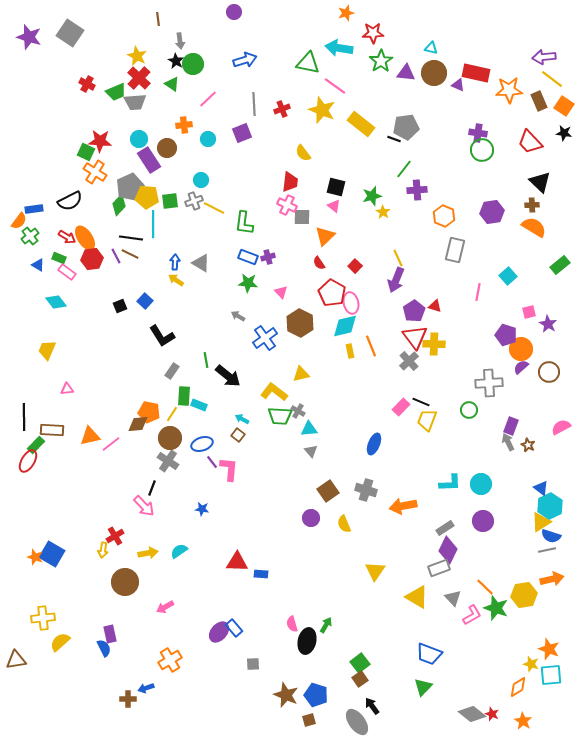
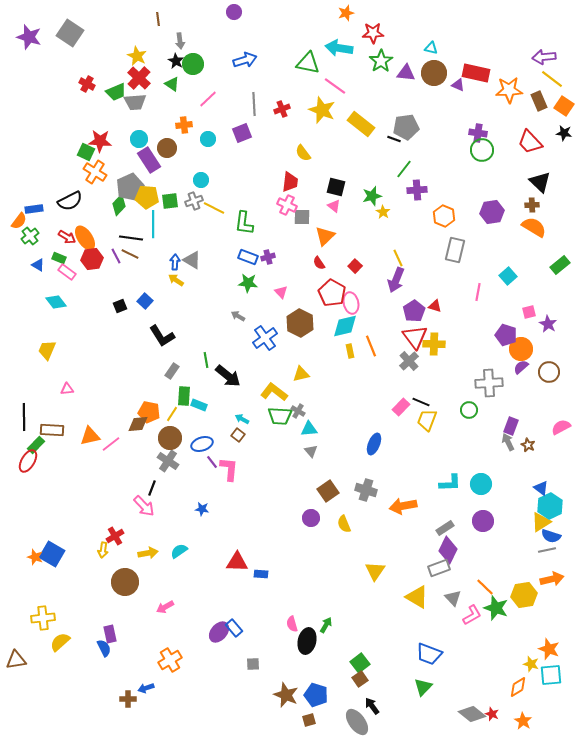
gray triangle at (201, 263): moved 9 px left, 3 px up
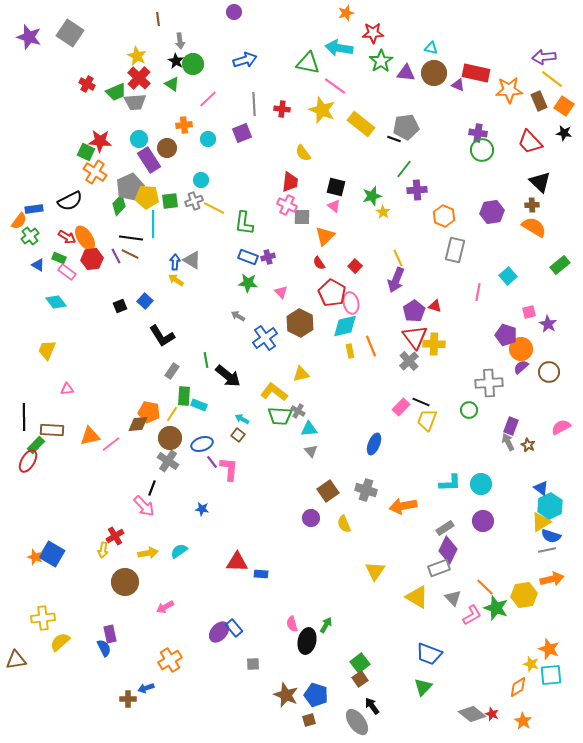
red cross at (282, 109): rotated 28 degrees clockwise
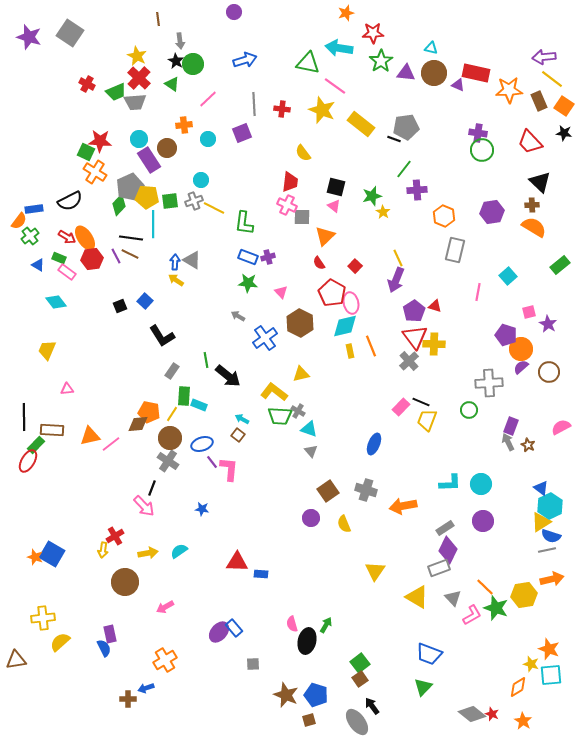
cyan triangle at (309, 429): rotated 24 degrees clockwise
orange cross at (170, 660): moved 5 px left
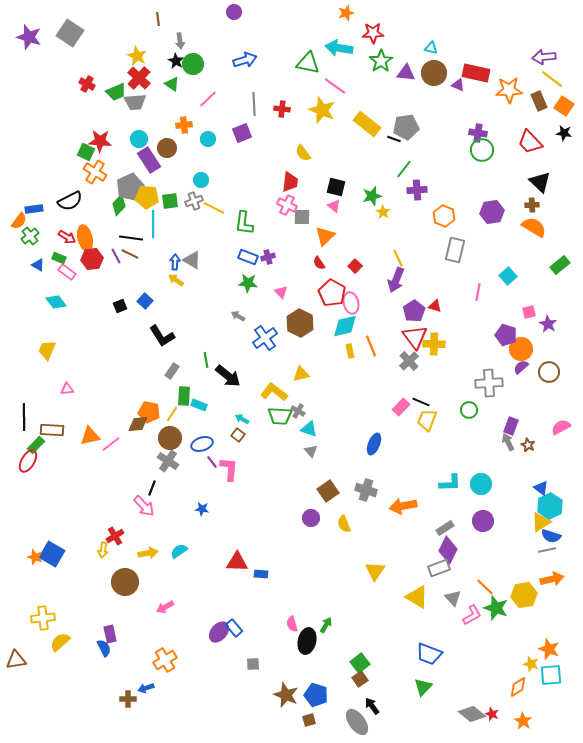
yellow rectangle at (361, 124): moved 6 px right
orange ellipse at (85, 238): rotated 20 degrees clockwise
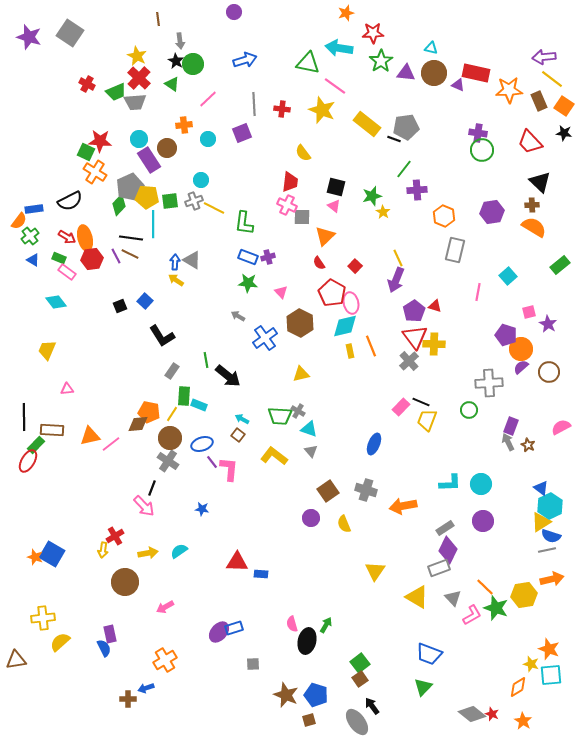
blue triangle at (38, 265): moved 5 px left, 5 px up
yellow L-shape at (274, 392): moved 64 px down
blue rectangle at (234, 628): rotated 66 degrees counterclockwise
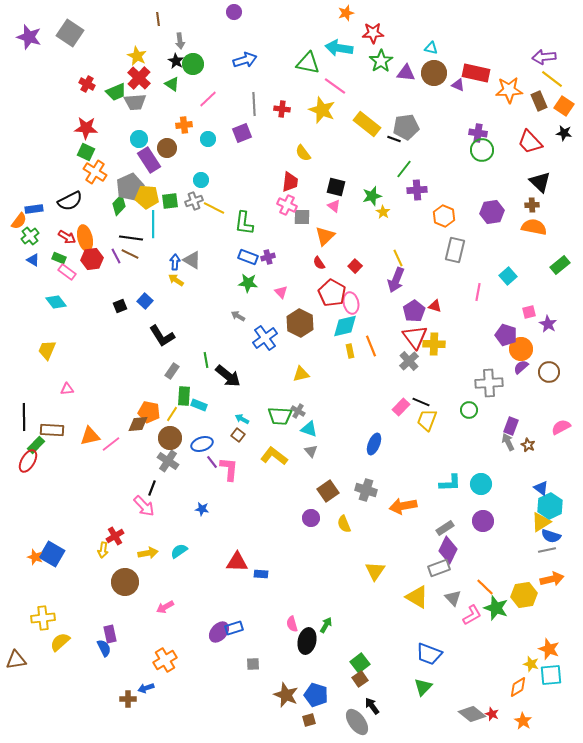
red star at (100, 141): moved 14 px left, 13 px up
orange semicircle at (534, 227): rotated 20 degrees counterclockwise
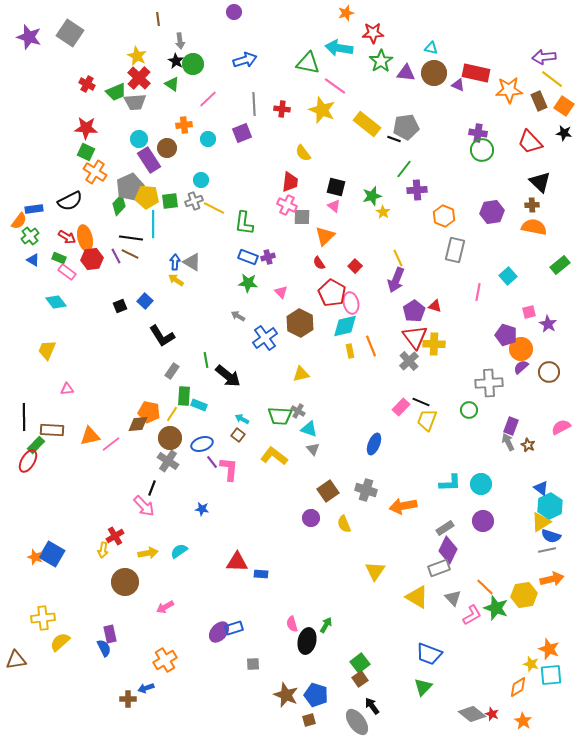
gray triangle at (192, 260): moved 2 px down
gray triangle at (311, 451): moved 2 px right, 2 px up
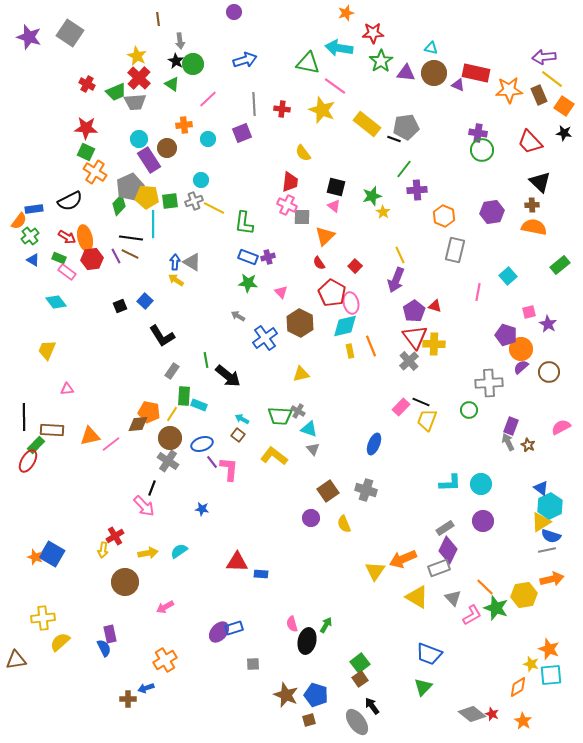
brown rectangle at (539, 101): moved 6 px up
yellow line at (398, 258): moved 2 px right, 3 px up
orange arrow at (403, 506): moved 53 px down; rotated 12 degrees counterclockwise
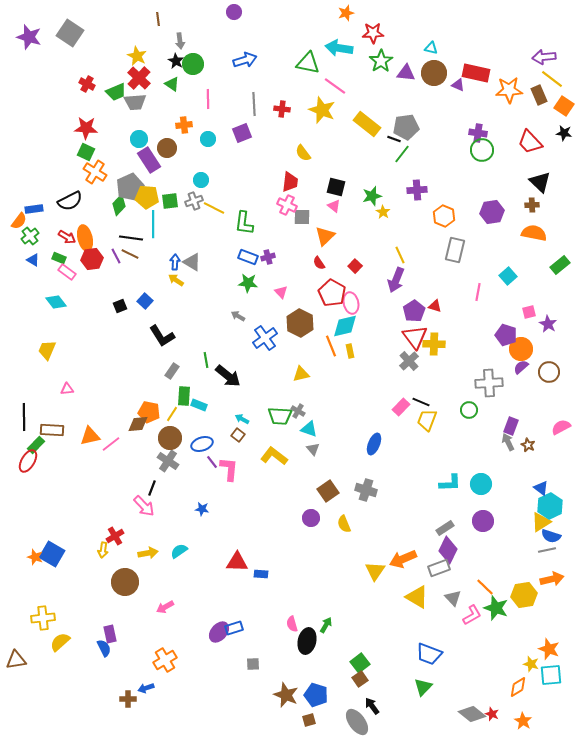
pink line at (208, 99): rotated 48 degrees counterclockwise
green line at (404, 169): moved 2 px left, 15 px up
orange semicircle at (534, 227): moved 6 px down
orange line at (371, 346): moved 40 px left
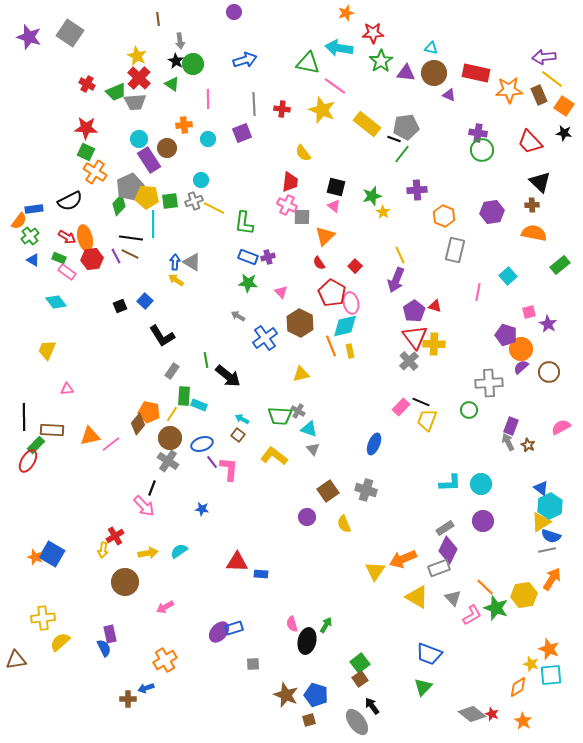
purple triangle at (458, 85): moved 9 px left, 10 px down
brown diamond at (138, 424): rotated 45 degrees counterclockwise
purple circle at (311, 518): moved 4 px left, 1 px up
orange arrow at (552, 579): rotated 45 degrees counterclockwise
